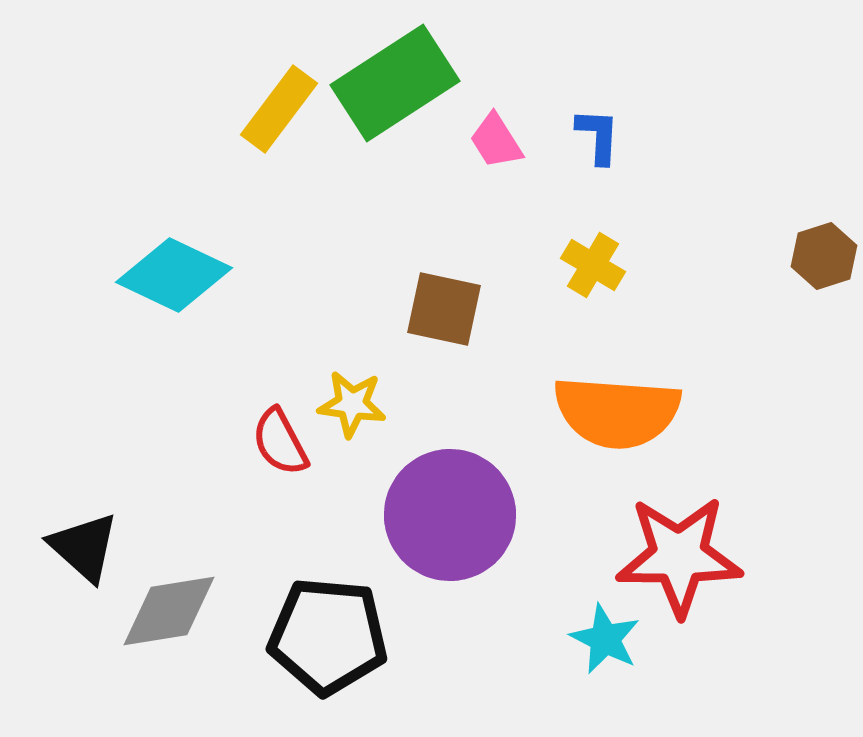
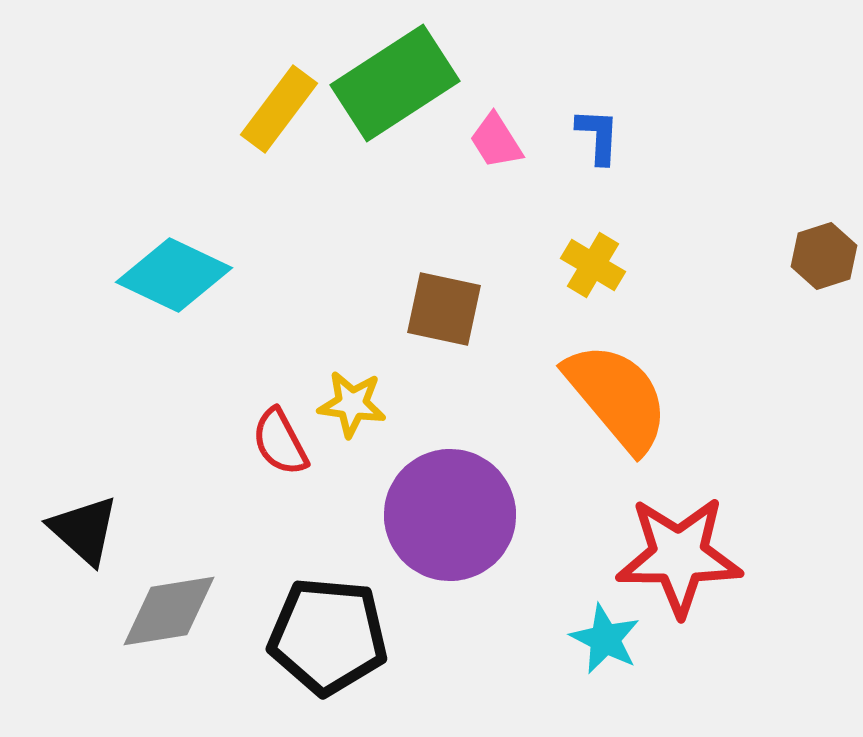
orange semicircle: moved 15 px up; rotated 134 degrees counterclockwise
black triangle: moved 17 px up
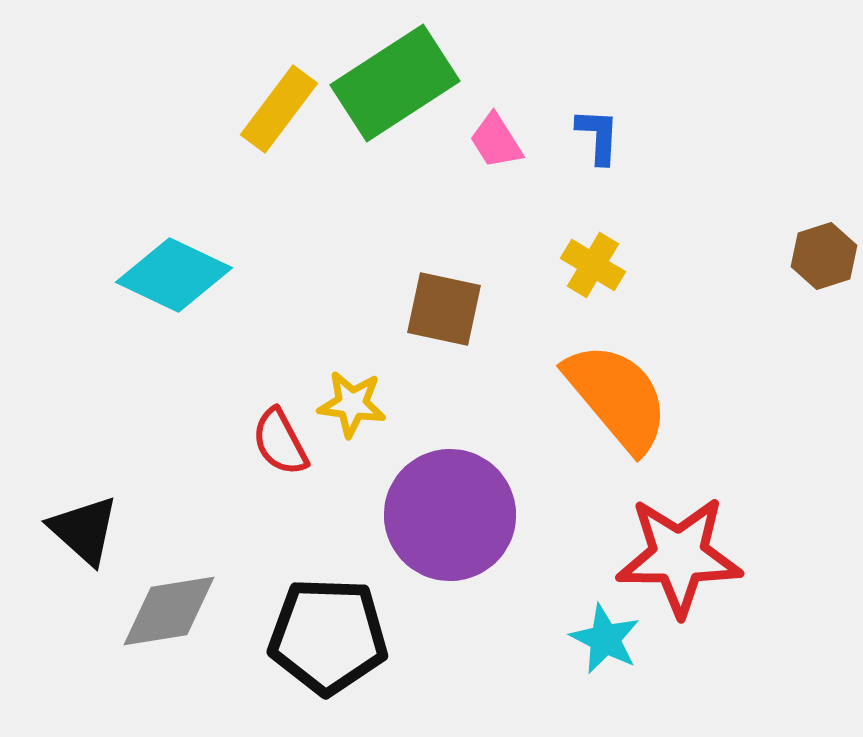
black pentagon: rotated 3 degrees counterclockwise
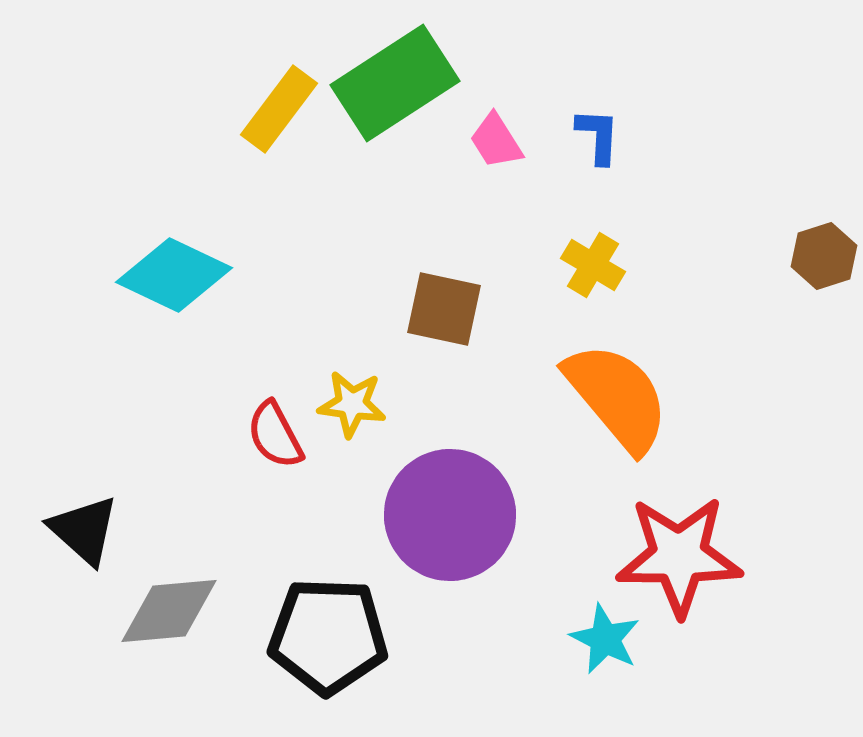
red semicircle: moved 5 px left, 7 px up
gray diamond: rotated 4 degrees clockwise
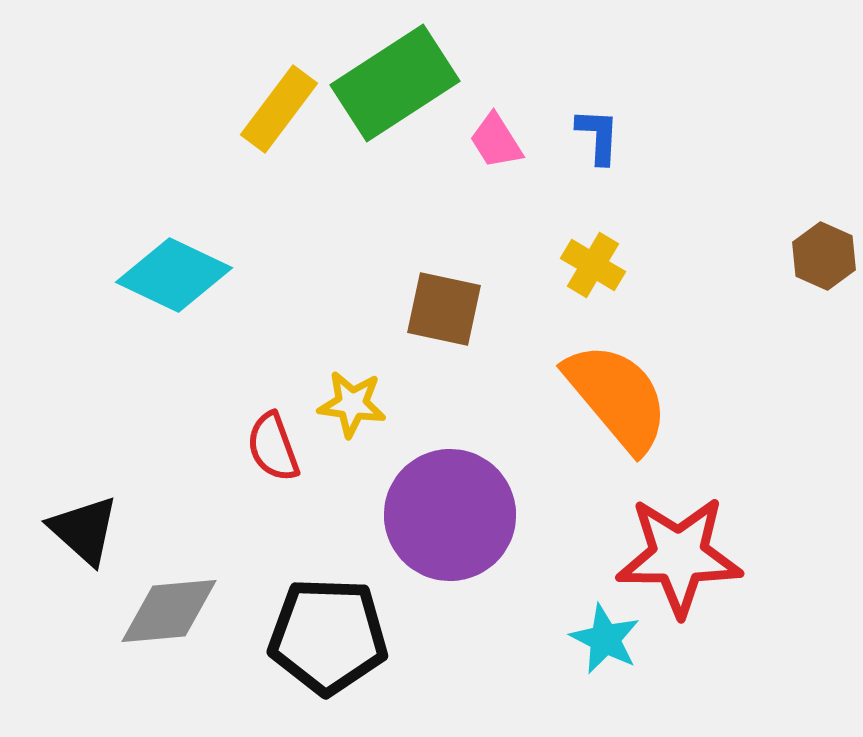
brown hexagon: rotated 18 degrees counterclockwise
red semicircle: moved 2 px left, 12 px down; rotated 8 degrees clockwise
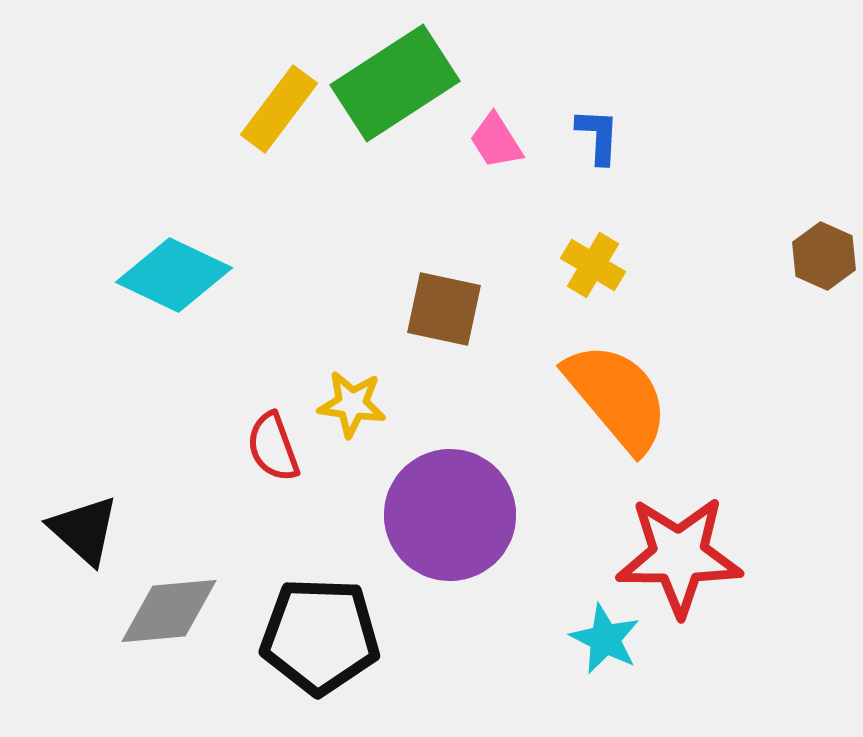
black pentagon: moved 8 px left
